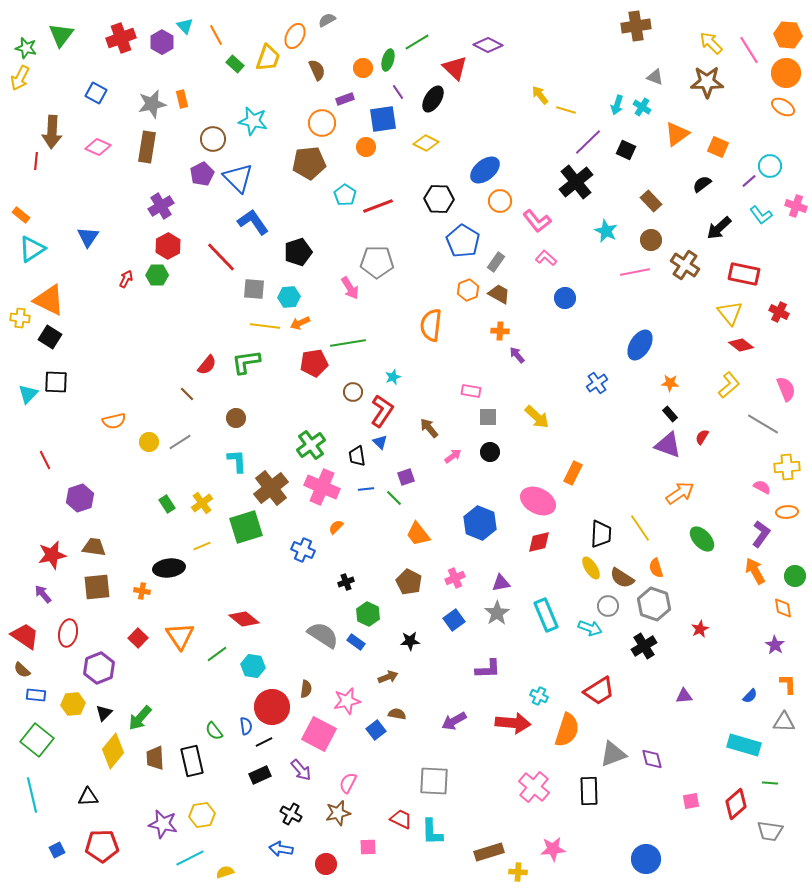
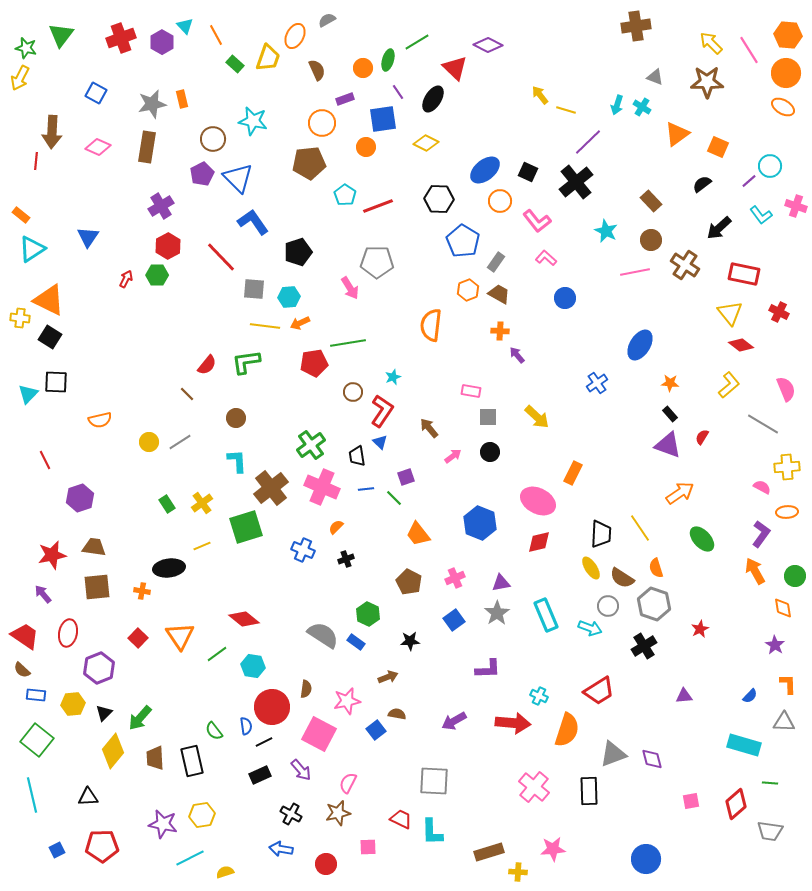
black square at (626, 150): moved 98 px left, 22 px down
orange semicircle at (114, 421): moved 14 px left, 1 px up
black cross at (346, 582): moved 23 px up
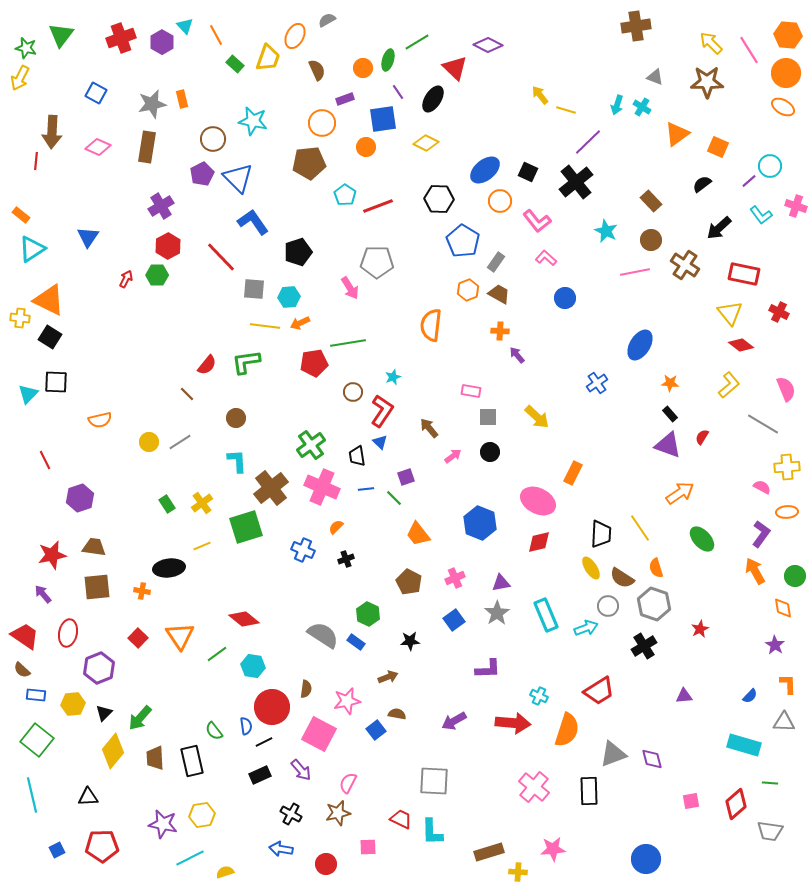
cyan arrow at (590, 628): moved 4 px left; rotated 40 degrees counterclockwise
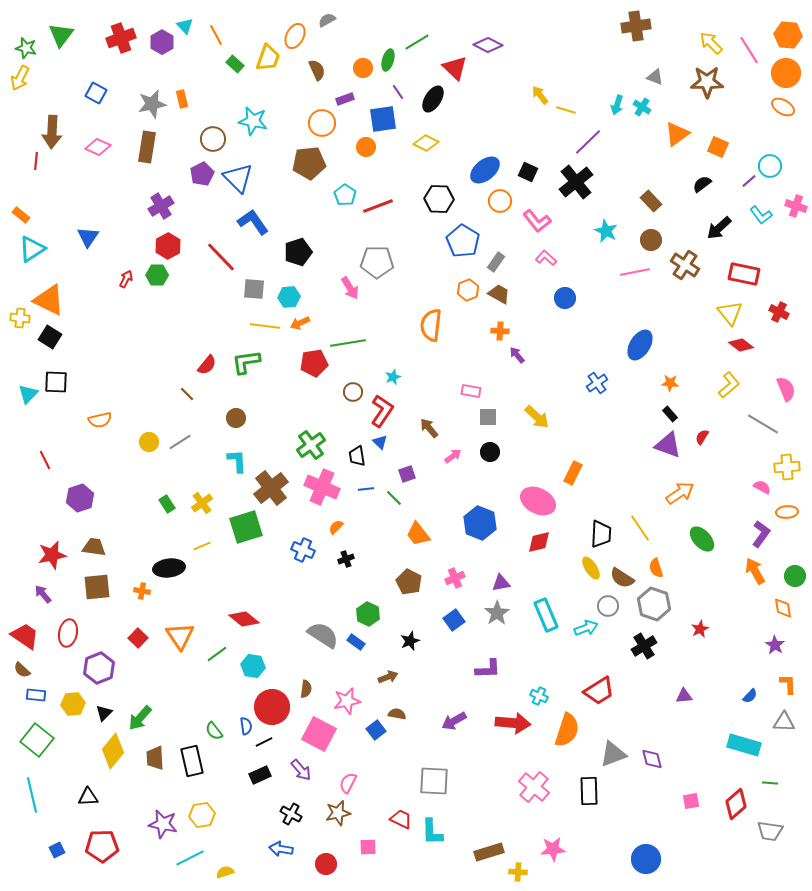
purple square at (406, 477): moved 1 px right, 3 px up
black star at (410, 641): rotated 18 degrees counterclockwise
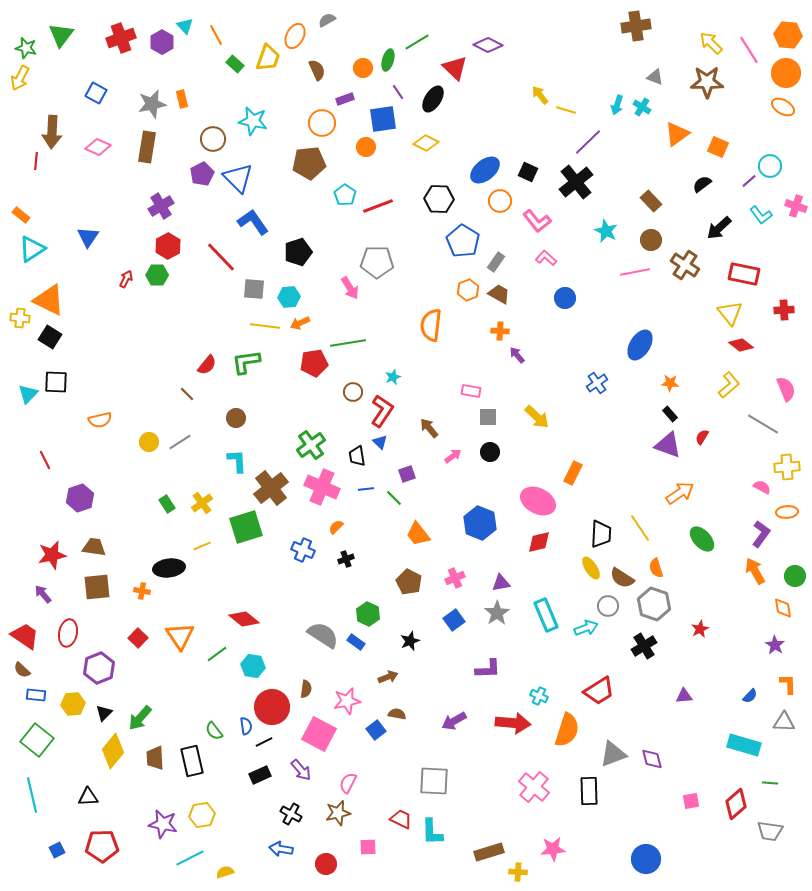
red cross at (779, 312): moved 5 px right, 2 px up; rotated 30 degrees counterclockwise
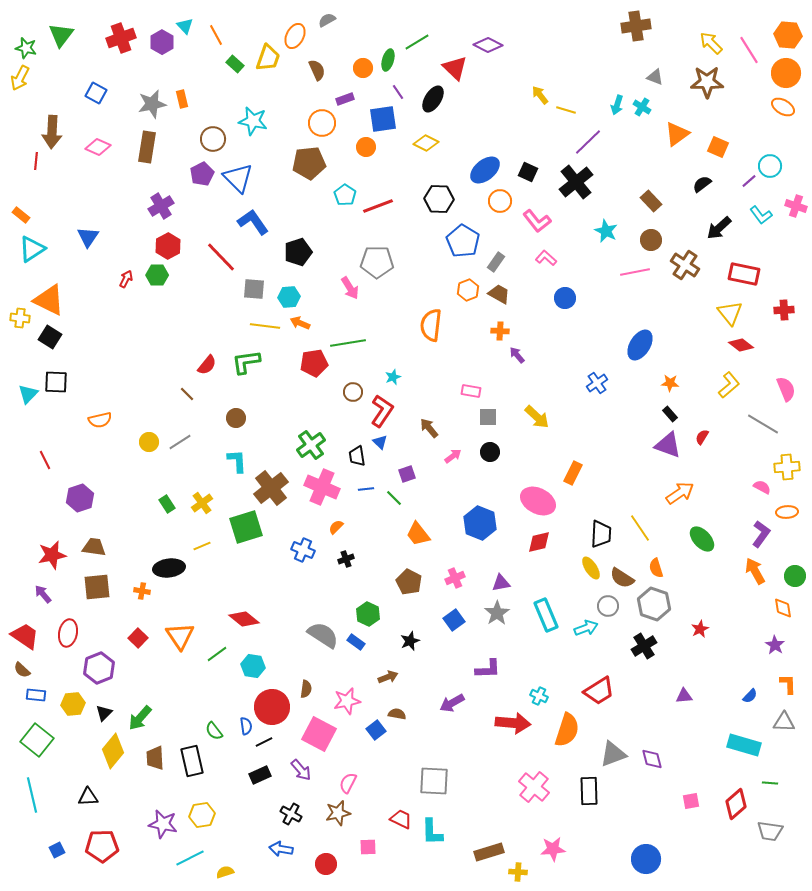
orange arrow at (300, 323): rotated 48 degrees clockwise
purple arrow at (454, 721): moved 2 px left, 18 px up
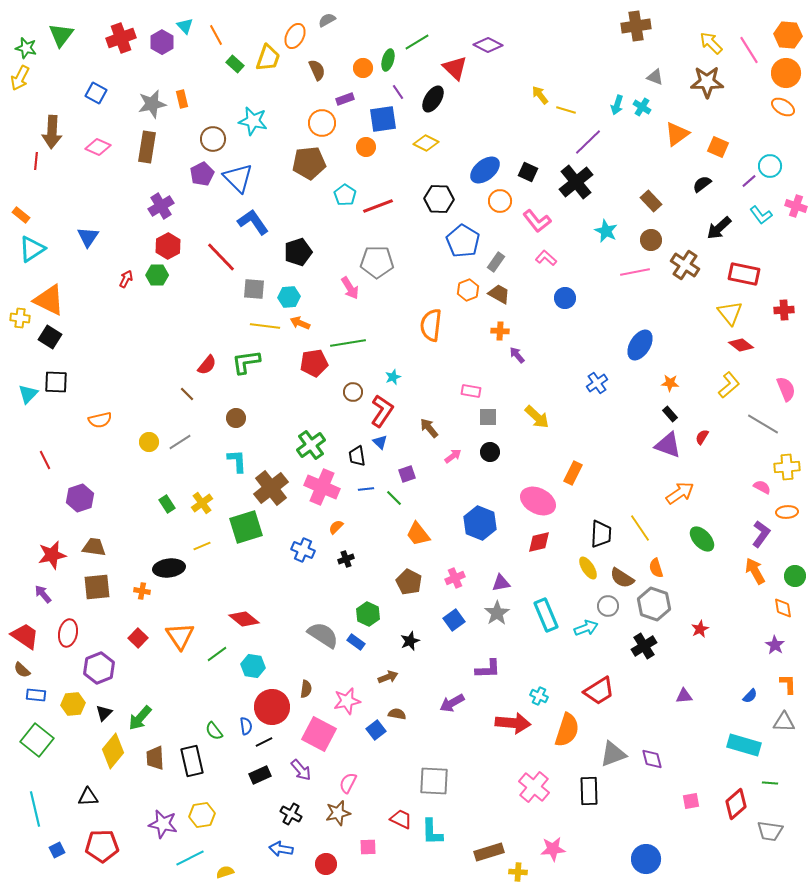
yellow ellipse at (591, 568): moved 3 px left
cyan line at (32, 795): moved 3 px right, 14 px down
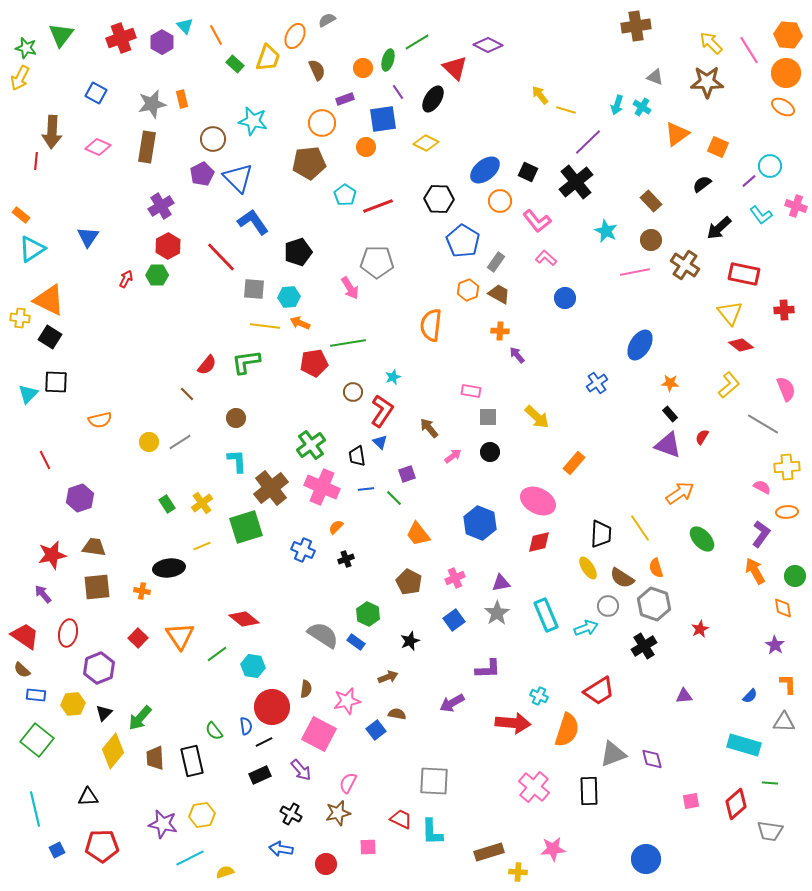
orange rectangle at (573, 473): moved 1 px right, 10 px up; rotated 15 degrees clockwise
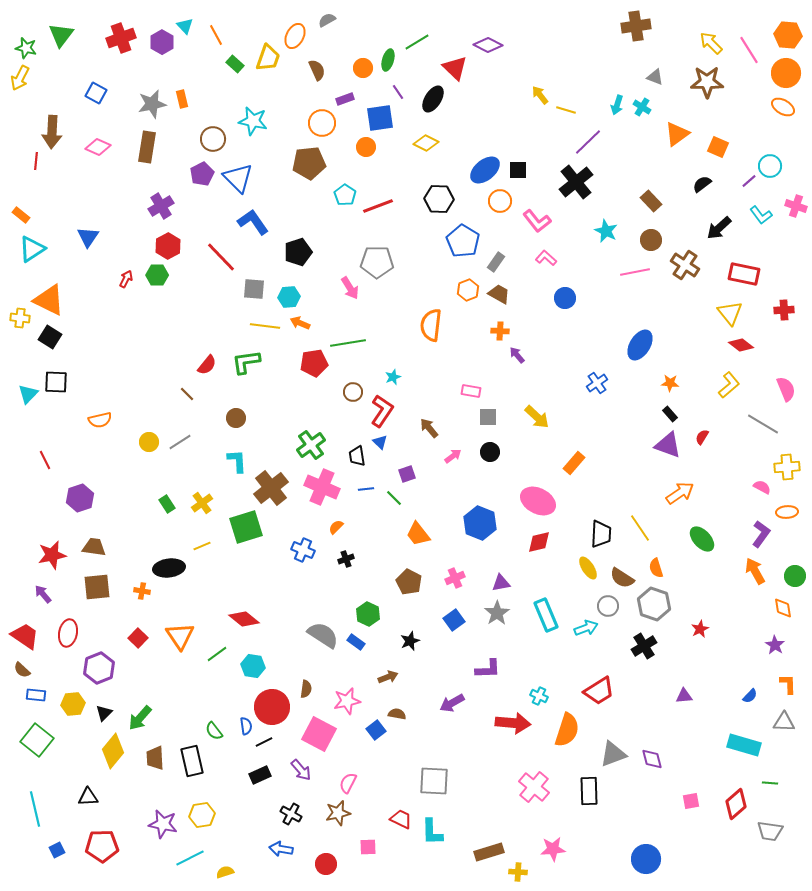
blue square at (383, 119): moved 3 px left, 1 px up
black square at (528, 172): moved 10 px left, 2 px up; rotated 24 degrees counterclockwise
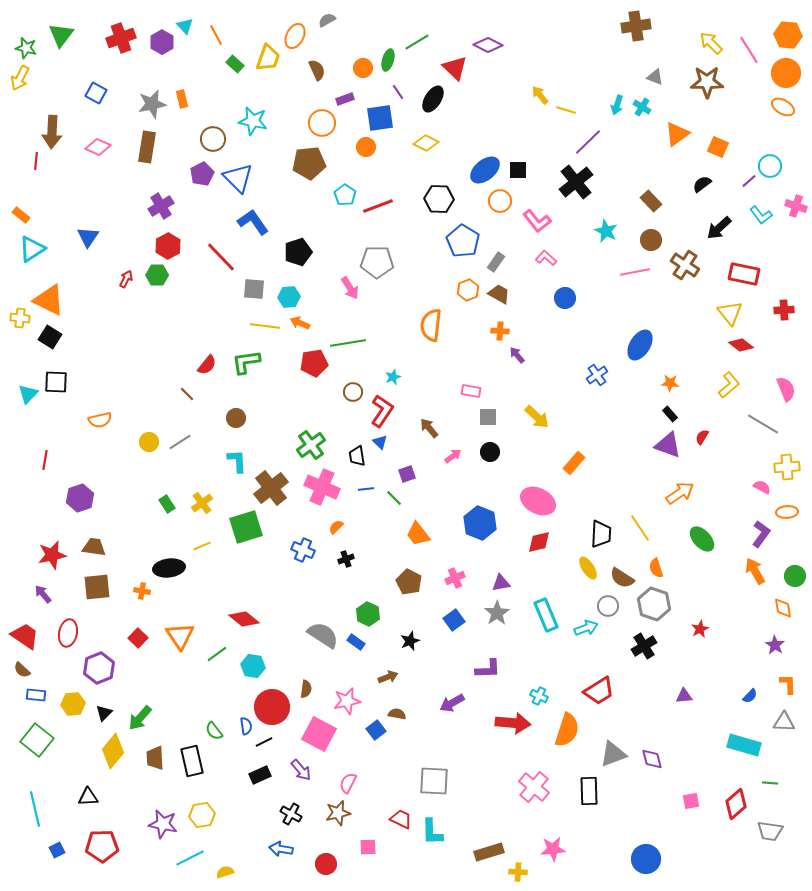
blue cross at (597, 383): moved 8 px up
red line at (45, 460): rotated 36 degrees clockwise
